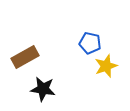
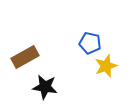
black star: moved 2 px right, 2 px up
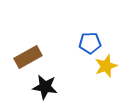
blue pentagon: rotated 15 degrees counterclockwise
brown rectangle: moved 3 px right
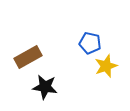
blue pentagon: rotated 15 degrees clockwise
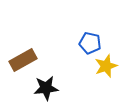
brown rectangle: moved 5 px left, 3 px down
black star: moved 1 px right, 1 px down; rotated 15 degrees counterclockwise
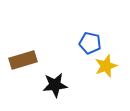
brown rectangle: rotated 12 degrees clockwise
black star: moved 9 px right, 3 px up
